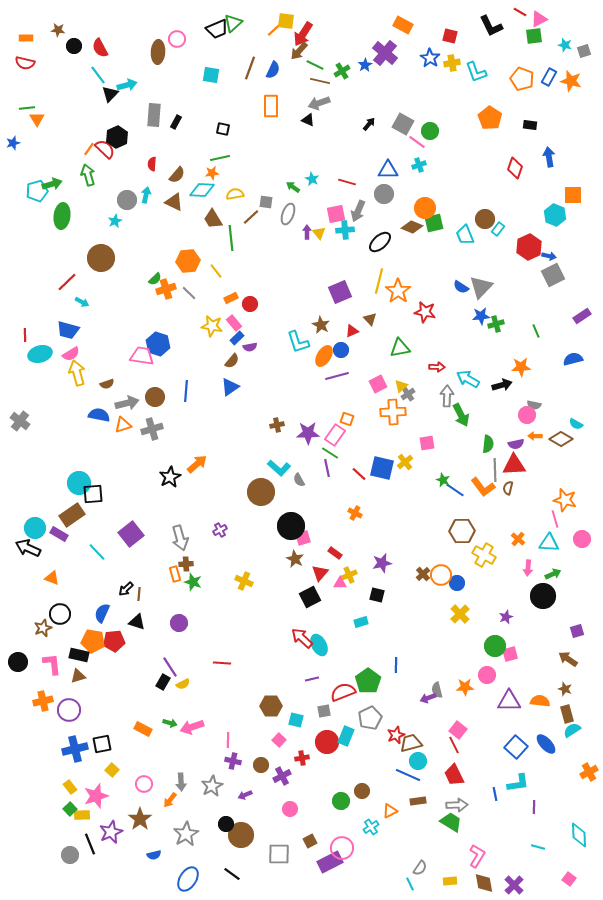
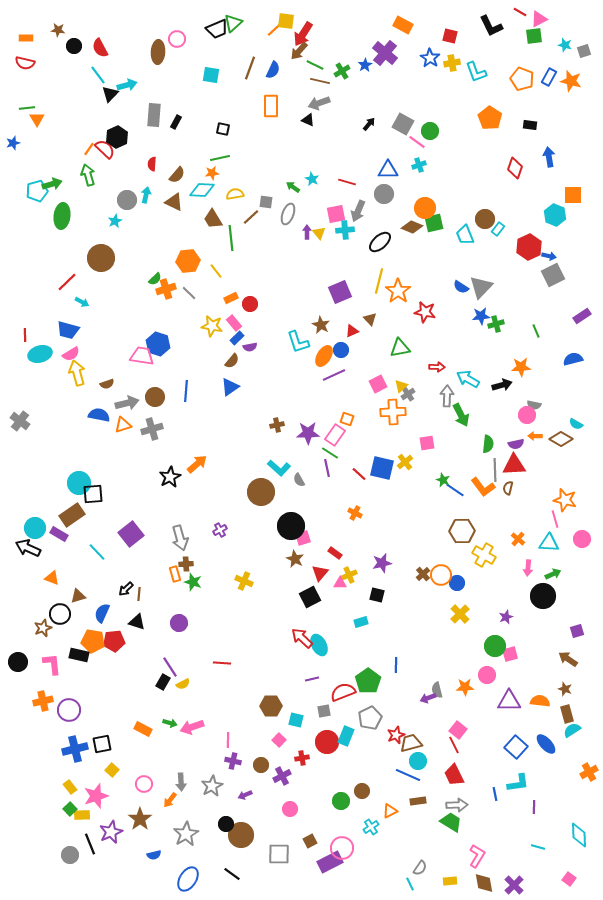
purple line at (337, 376): moved 3 px left, 1 px up; rotated 10 degrees counterclockwise
brown triangle at (78, 676): moved 80 px up
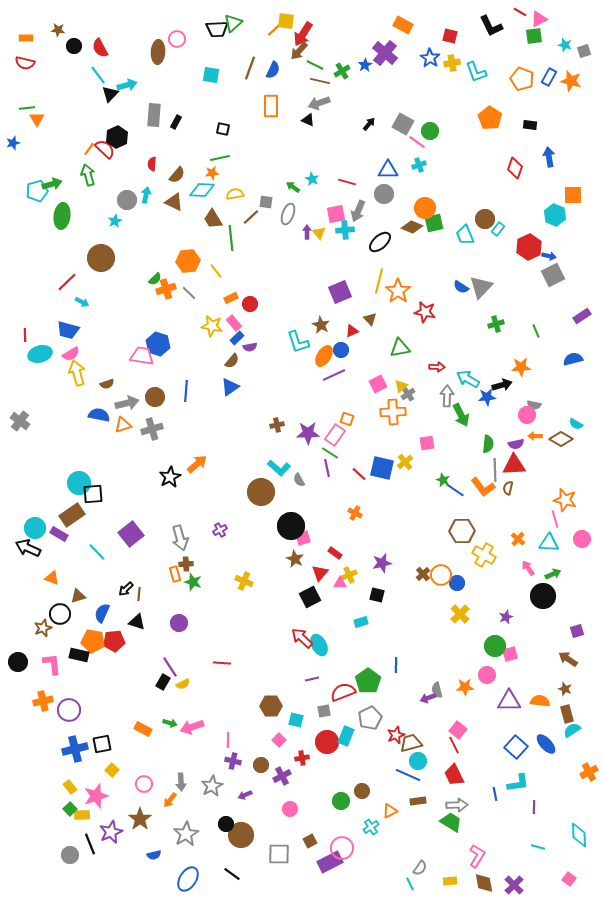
black trapezoid at (217, 29): rotated 20 degrees clockwise
blue star at (481, 316): moved 6 px right, 81 px down
pink arrow at (528, 568): rotated 140 degrees clockwise
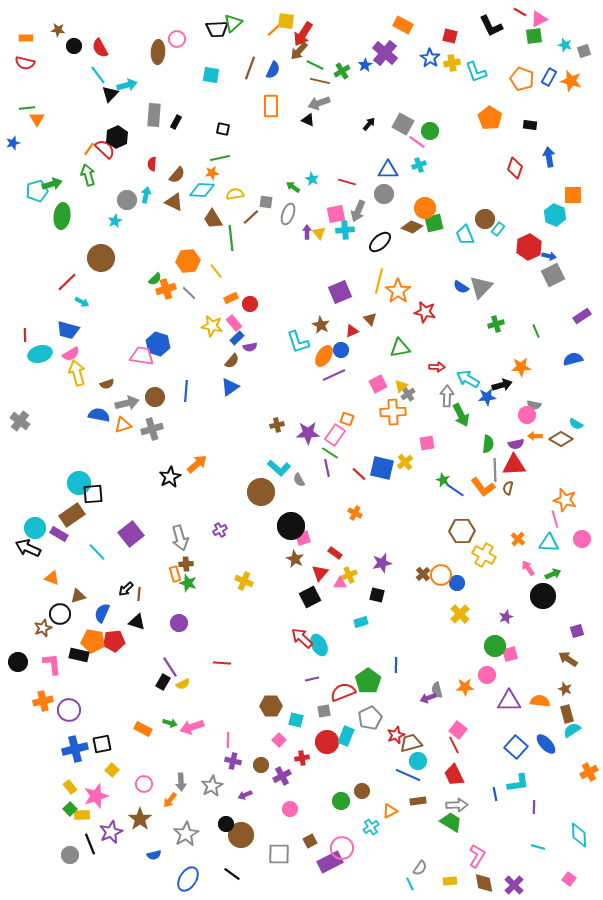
green star at (193, 582): moved 5 px left, 1 px down
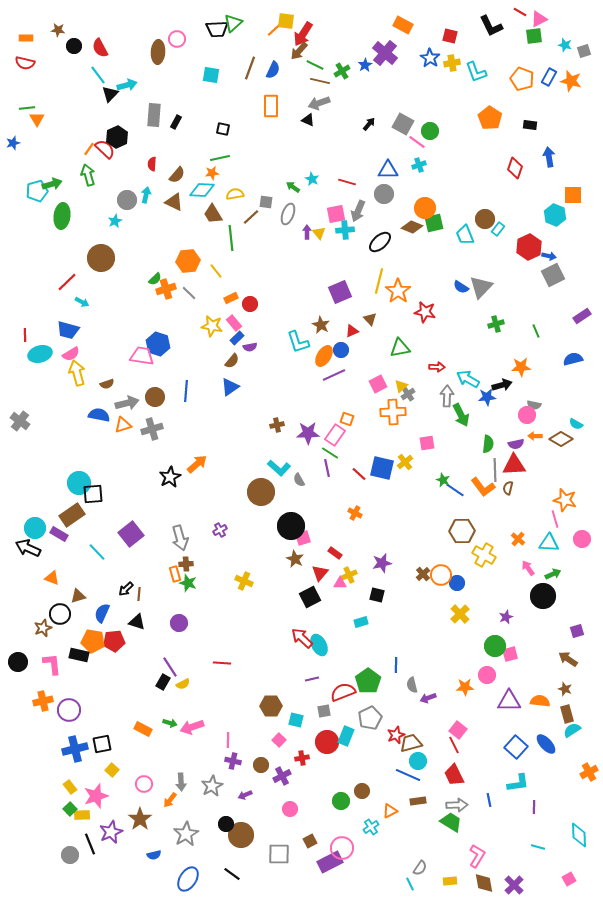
brown trapezoid at (213, 219): moved 5 px up
gray semicircle at (437, 690): moved 25 px left, 5 px up
blue line at (495, 794): moved 6 px left, 6 px down
pink square at (569, 879): rotated 24 degrees clockwise
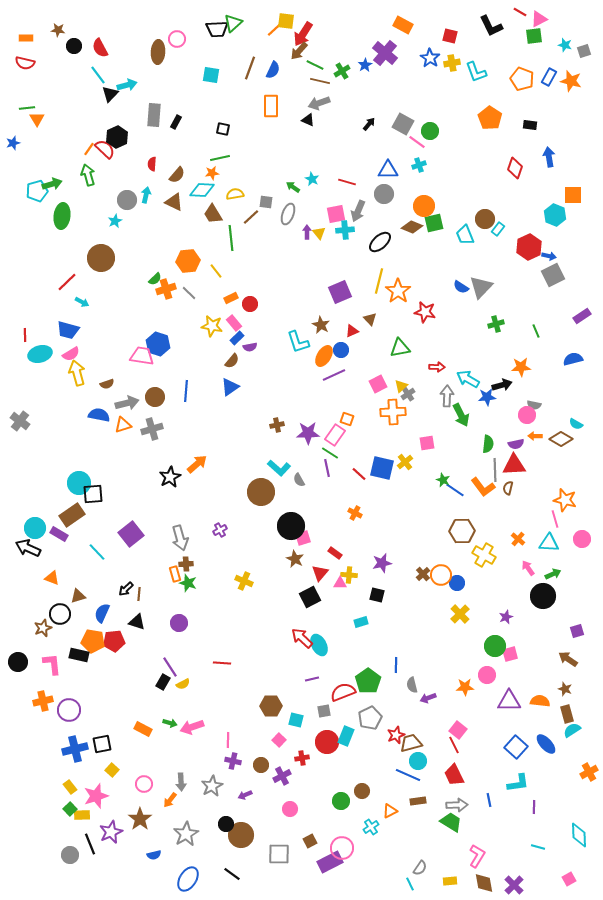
orange circle at (425, 208): moved 1 px left, 2 px up
yellow cross at (349, 575): rotated 28 degrees clockwise
